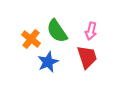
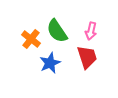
blue star: moved 2 px right, 1 px down
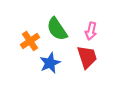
green semicircle: moved 2 px up
orange cross: moved 1 px left, 2 px down; rotated 18 degrees clockwise
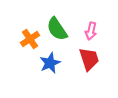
orange cross: moved 2 px up
red trapezoid: moved 2 px right, 2 px down
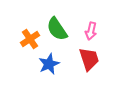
blue star: moved 1 px left, 1 px down
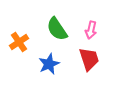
pink arrow: moved 1 px up
orange cross: moved 11 px left, 3 px down
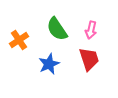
orange cross: moved 2 px up
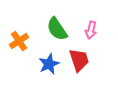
orange cross: moved 1 px down
red trapezoid: moved 10 px left, 1 px down
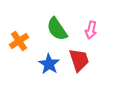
blue star: rotated 15 degrees counterclockwise
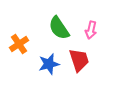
green semicircle: moved 2 px right, 1 px up
orange cross: moved 3 px down
blue star: rotated 25 degrees clockwise
